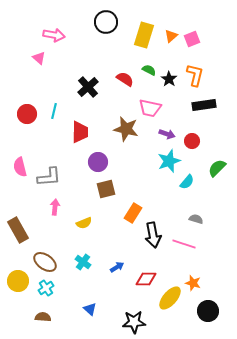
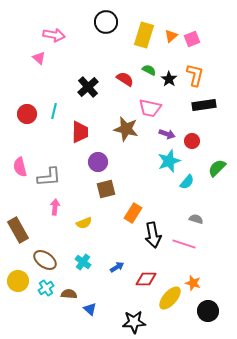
brown ellipse at (45, 262): moved 2 px up
brown semicircle at (43, 317): moved 26 px right, 23 px up
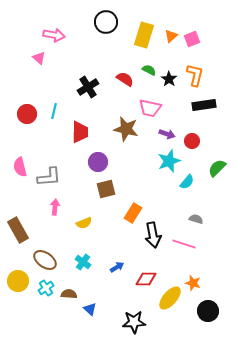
black cross at (88, 87): rotated 10 degrees clockwise
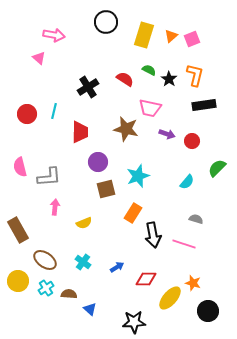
cyan star at (169, 161): moved 31 px left, 15 px down
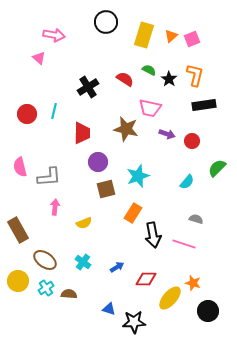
red trapezoid at (80, 132): moved 2 px right, 1 px down
blue triangle at (90, 309): moved 19 px right; rotated 24 degrees counterclockwise
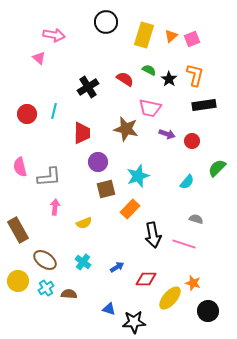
orange rectangle at (133, 213): moved 3 px left, 4 px up; rotated 12 degrees clockwise
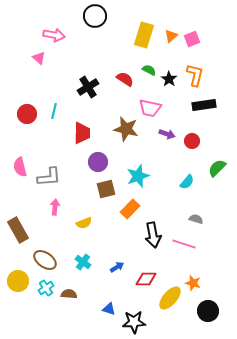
black circle at (106, 22): moved 11 px left, 6 px up
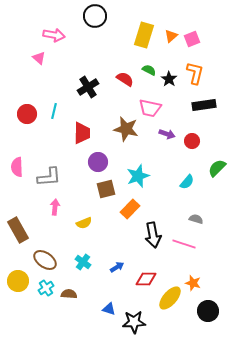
orange L-shape at (195, 75): moved 2 px up
pink semicircle at (20, 167): moved 3 px left; rotated 12 degrees clockwise
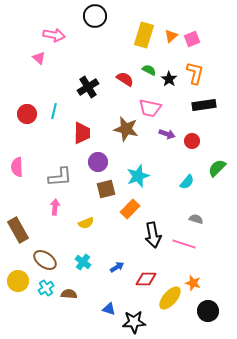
gray L-shape at (49, 177): moved 11 px right
yellow semicircle at (84, 223): moved 2 px right
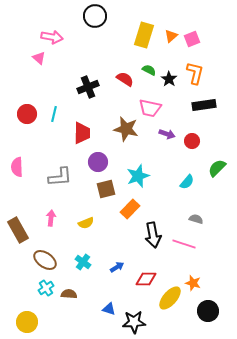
pink arrow at (54, 35): moved 2 px left, 2 px down
black cross at (88, 87): rotated 10 degrees clockwise
cyan line at (54, 111): moved 3 px down
pink arrow at (55, 207): moved 4 px left, 11 px down
yellow circle at (18, 281): moved 9 px right, 41 px down
